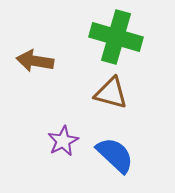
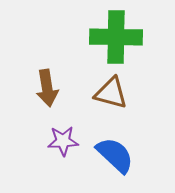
green cross: rotated 15 degrees counterclockwise
brown arrow: moved 12 px right, 27 px down; rotated 108 degrees counterclockwise
purple star: rotated 24 degrees clockwise
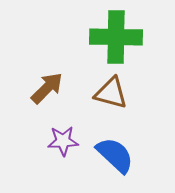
brown arrow: rotated 126 degrees counterclockwise
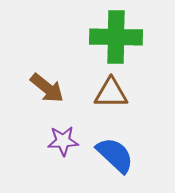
brown arrow: rotated 84 degrees clockwise
brown triangle: rotated 15 degrees counterclockwise
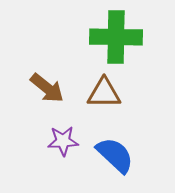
brown triangle: moved 7 px left
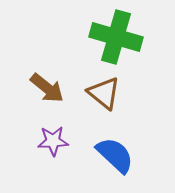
green cross: rotated 15 degrees clockwise
brown triangle: rotated 39 degrees clockwise
purple star: moved 10 px left
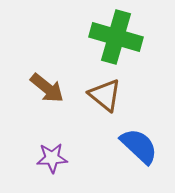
brown triangle: moved 1 px right, 2 px down
purple star: moved 1 px left, 17 px down
blue semicircle: moved 24 px right, 9 px up
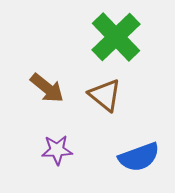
green cross: rotated 30 degrees clockwise
blue semicircle: moved 11 px down; rotated 117 degrees clockwise
purple star: moved 5 px right, 8 px up
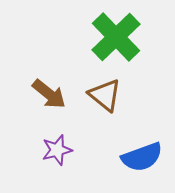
brown arrow: moved 2 px right, 6 px down
purple star: rotated 12 degrees counterclockwise
blue semicircle: moved 3 px right
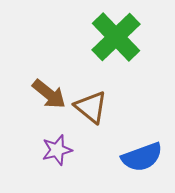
brown triangle: moved 14 px left, 12 px down
